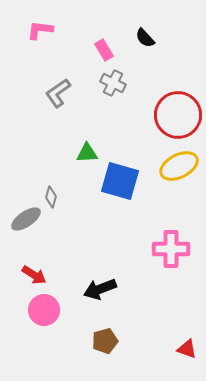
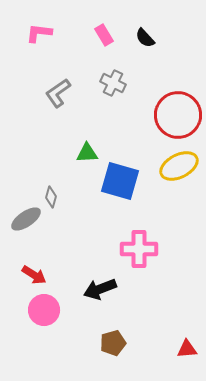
pink L-shape: moved 1 px left, 3 px down
pink rectangle: moved 15 px up
pink cross: moved 32 px left
brown pentagon: moved 8 px right, 2 px down
red triangle: rotated 25 degrees counterclockwise
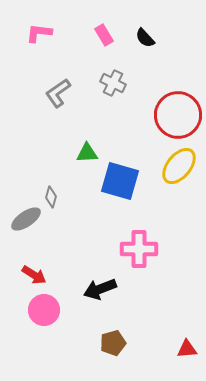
yellow ellipse: rotated 24 degrees counterclockwise
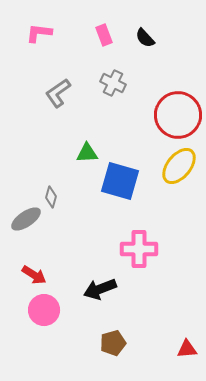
pink rectangle: rotated 10 degrees clockwise
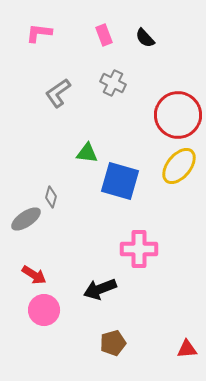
green triangle: rotated 10 degrees clockwise
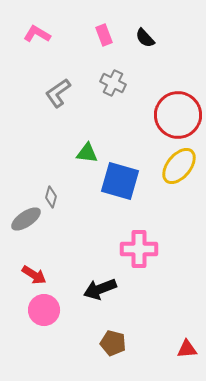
pink L-shape: moved 2 px left, 1 px down; rotated 24 degrees clockwise
brown pentagon: rotated 30 degrees clockwise
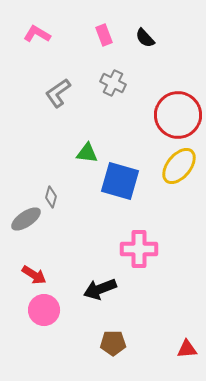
brown pentagon: rotated 15 degrees counterclockwise
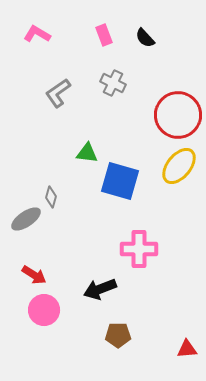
brown pentagon: moved 5 px right, 8 px up
